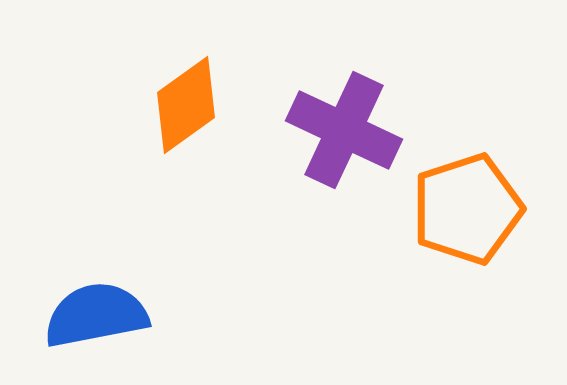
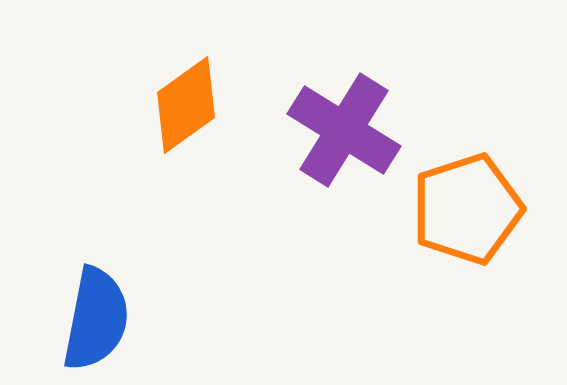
purple cross: rotated 7 degrees clockwise
blue semicircle: moved 4 px down; rotated 112 degrees clockwise
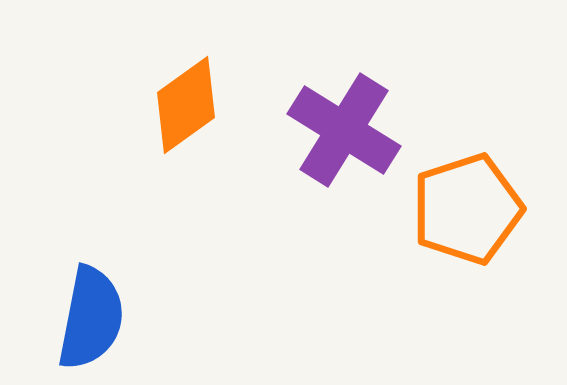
blue semicircle: moved 5 px left, 1 px up
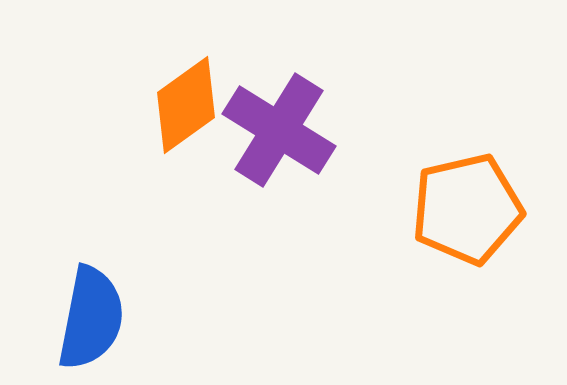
purple cross: moved 65 px left
orange pentagon: rotated 5 degrees clockwise
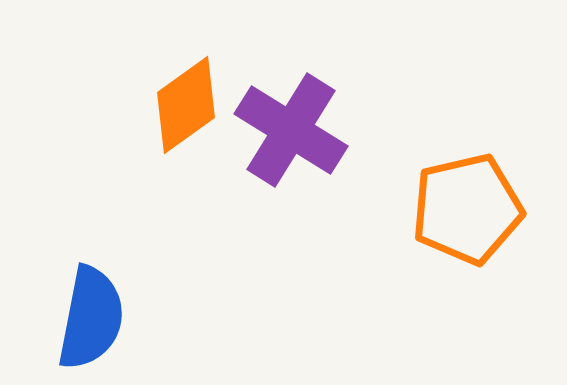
purple cross: moved 12 px right
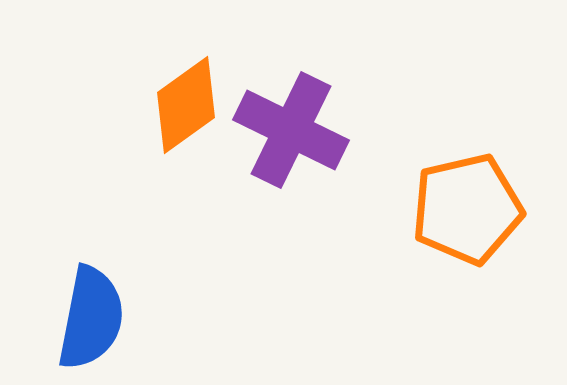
purple cross: rotated 6 degrees counterclockwise
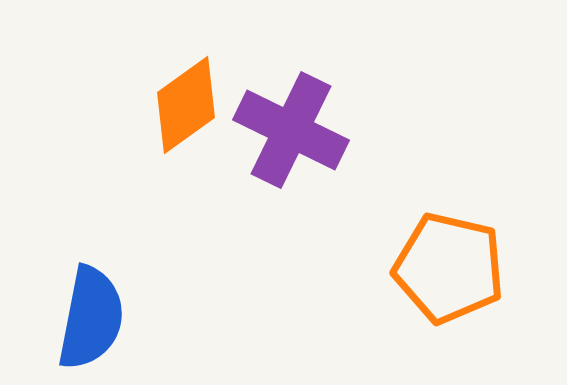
orange pentagon: moved 18 px left, 59 px down; rotated 26 degrees clockwise
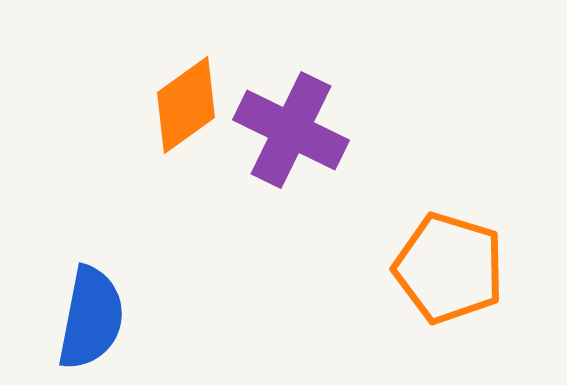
orange pentagon: rotated 4 degrees clockwise
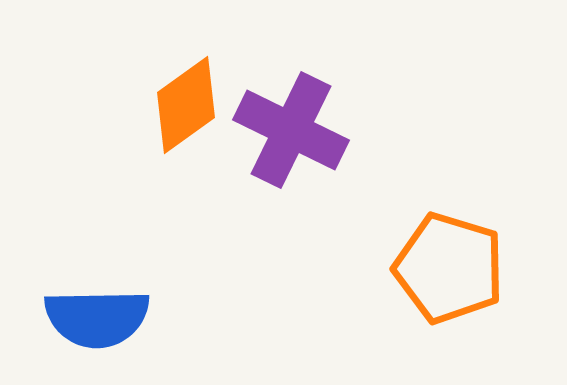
blue semicircle: moved 6 px right; rotated 78 degrees clockwise
